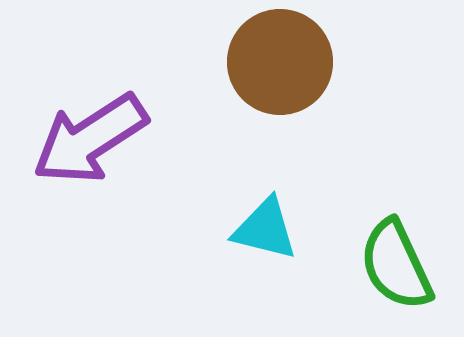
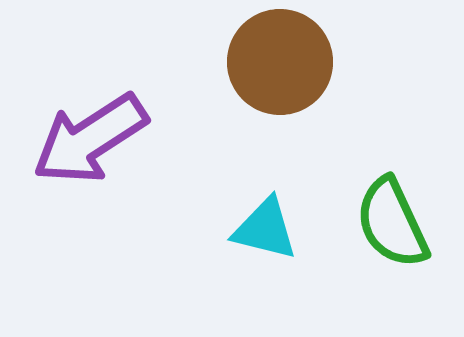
green semicircle: moved 4 px left, 42 px up
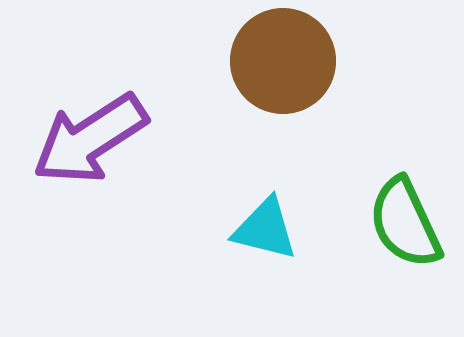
brown circle: moved 3 px right, 1 px up
green semicircle: moved 13 px right
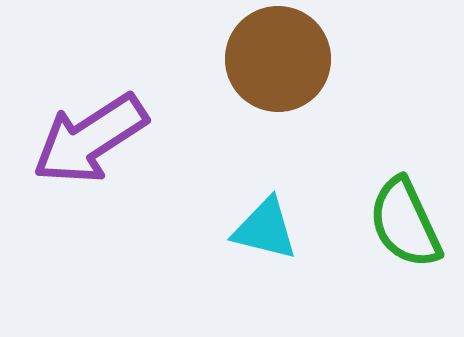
brown circle: moved 5 px left, 2 px up
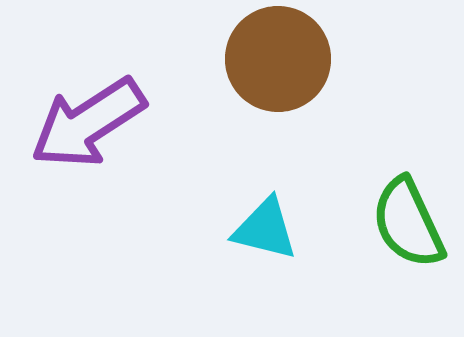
purple arrow: moved 2 px left, 16 px up
green semicircle: moved 3 px right
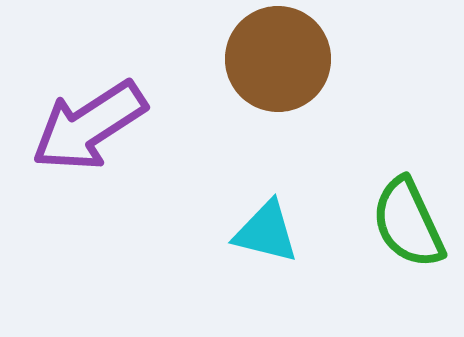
purple arrow: moved 1 px right, 3 px down
cyan triangle: moved 1 px right, 3 px down
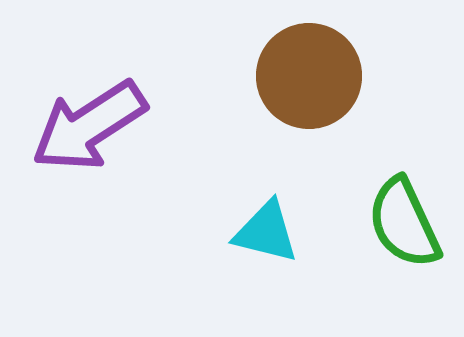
brown circle: moved 31 px right, 17 px down
green semicircle: moved 4 px left
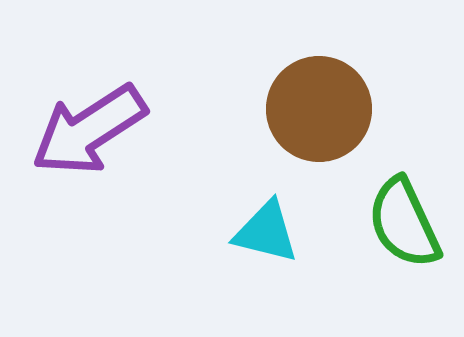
brown circle: moved 10 px right, 33 px down
purple arrow: moved 4 px down
